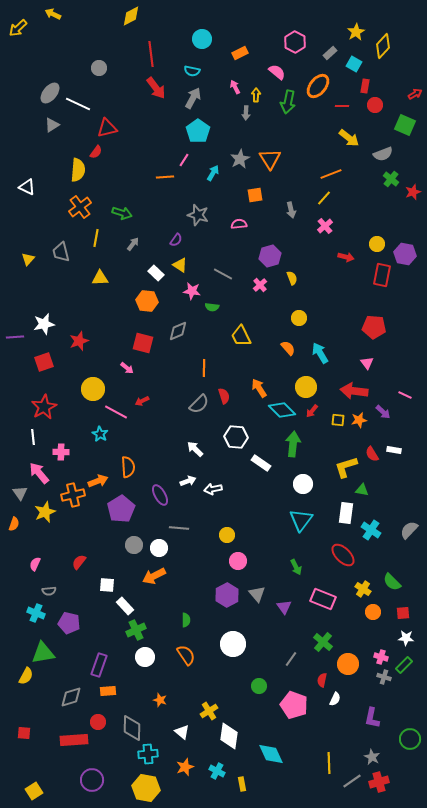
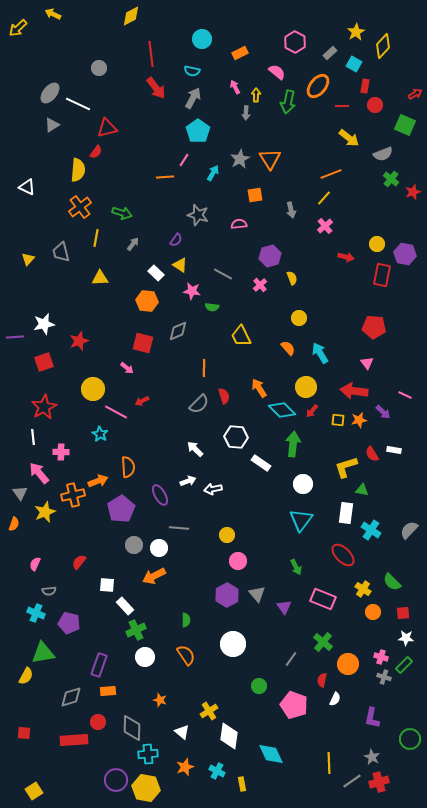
purple circle at (92, 780): moved 24 px right
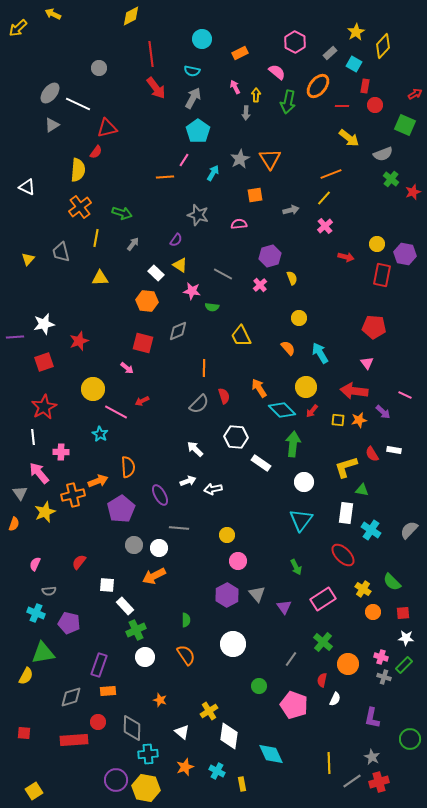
gray arrow at (291, 210): rotated 91 degrees counterclockwise
white circle at (303, 484): moved 1 px right, 2 px up
pink rectangle at (323, 599): rotated 55 degrees counterclockwise
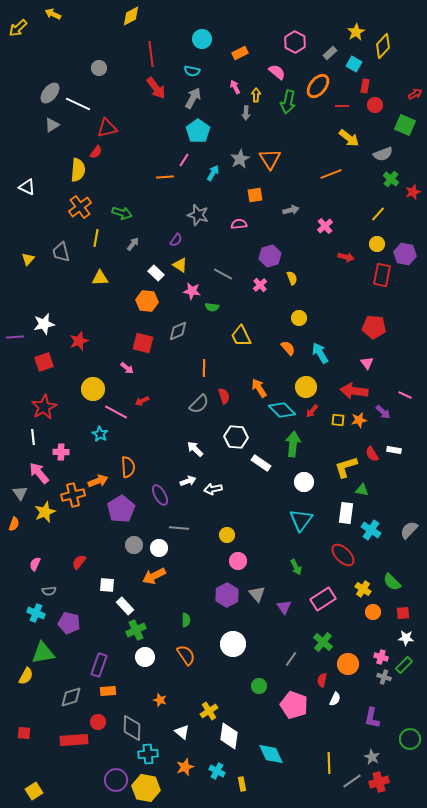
yellow line at (324, 198): moved 54 px right, 16 px down
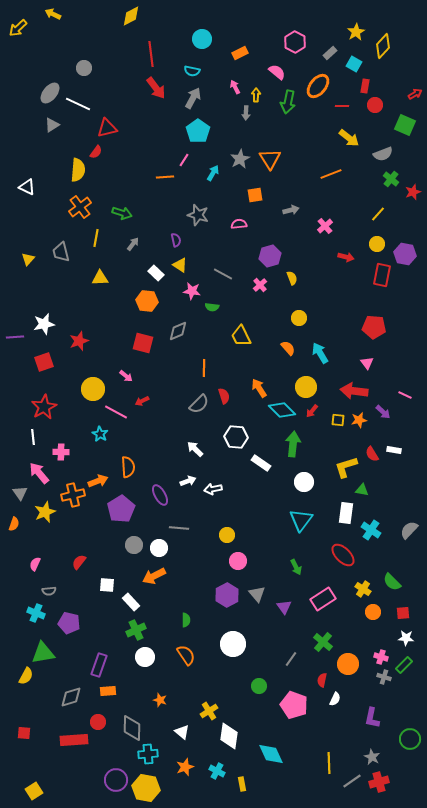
gray circle at (99, 68): moved 15 px left
purple semicircle at (176, 240): rotated 48 degrees counterclockwise
pink arrow at (127, 368): moved 1 px left, 8 px down
white rectangle at (125, 606): moved 6 px right, 4 px up
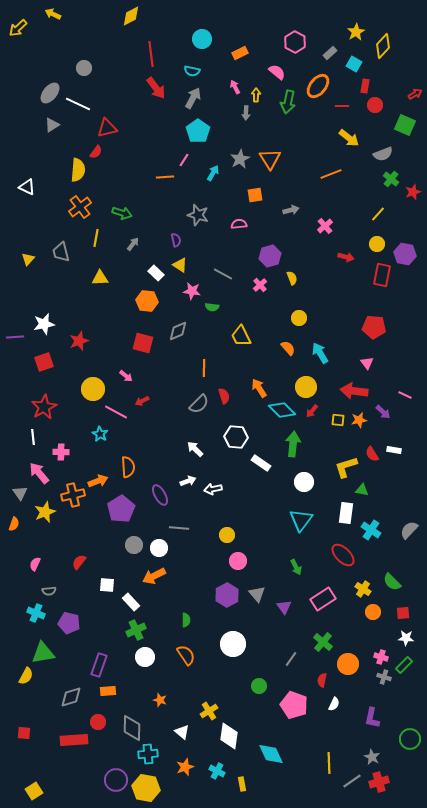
white semicircle at (335, 699): moved 1 px left, 5 px down
